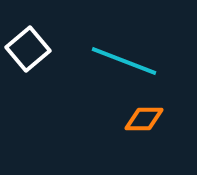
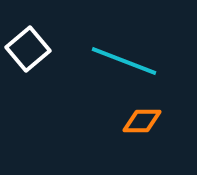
orange diamond: moved 2 px left, 2 px down
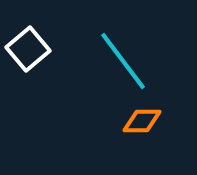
cyan line: moved 1 px left; rotated 32 degrees clockwise
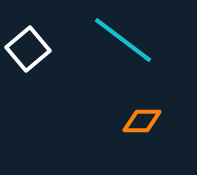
cyan line: moved 21 px up; rotated 16 degrees counterclockwise
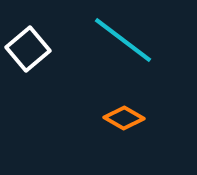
orange diamond: moved 18 px left, 3 px up; rotated 30 degrees clockwise
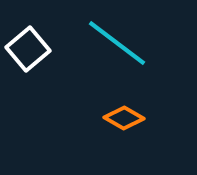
cyan line: moved 6 px left, 3 px down
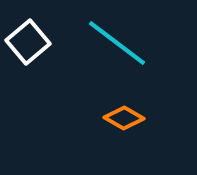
white square: moved 7 px up
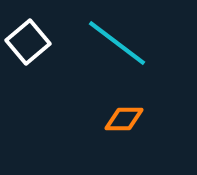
orange diamond: moved 1 px down; rotated 30 degrees counterclockwise
